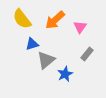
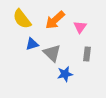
gray rectangle: rotated 32 degrees counterclockwise
gray triangle: moved 6 px right, 7 px up; rotated 36 degrees counterclockwise
blue star: rotated 14 degrees clockwise
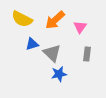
yellow semicircle: rotated 25 degrees counterclockwise
blue star: moved 6 px left
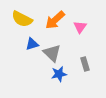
gray rectangle: moved 2 px left, 10 px down; rotated 24 degrees counterclockwise
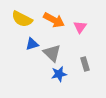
orange arrow: moved 1 px left; rotated 110 degrees counterclockwise
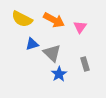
blue star: rotated 21 degrees counterclockwise
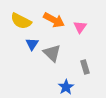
yellow semicircle: moved 1 px left, 2 px down
blue triangle: rotated 40 degrees counterclockwise
gray rectangle: moved 3 px down
blue star: moved 7 px right, 13 px down
